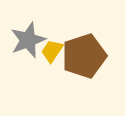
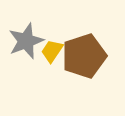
gray star: moved 2 px left, 1 px down
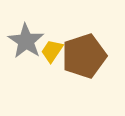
gray star: rotated 18 degrees counterclockwise
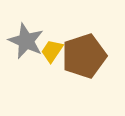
gray star: rotated 9 degrees counterclockwise
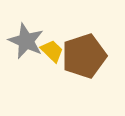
yellow trapezoid: rotated 100 degrees clockwise
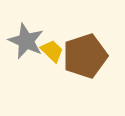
brown pentagon: moved 1 px right
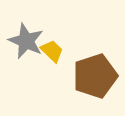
brown pentagon: moved 10 px right, 20 px down
